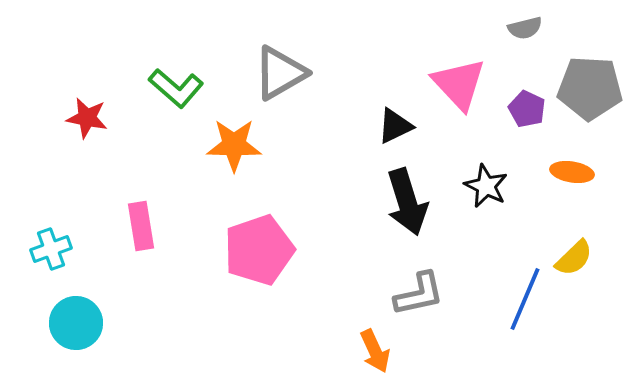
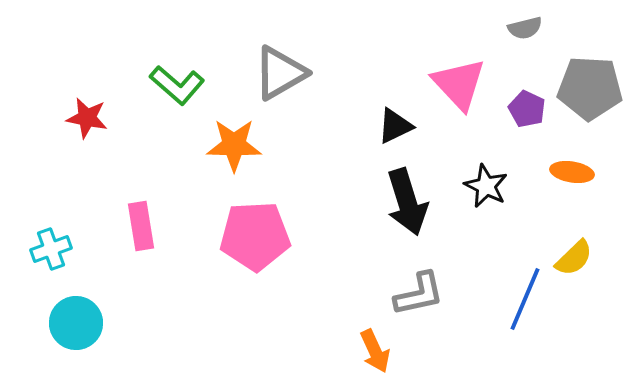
green L-shape: moved 1 px right, 3 px up
pink pentagon: moved 4 px left, 14 px up; rotated 16 degrees clockwise
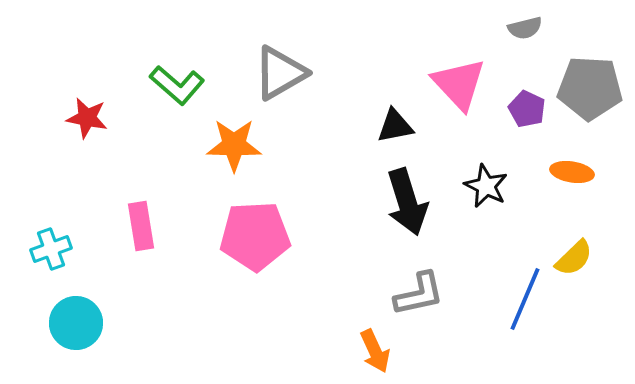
black triangle: rotated 15 degrees clockwise
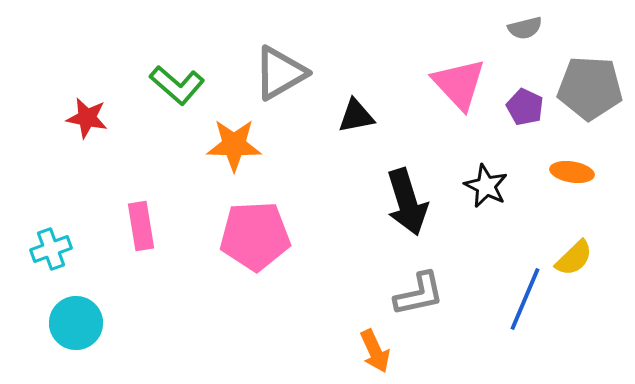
purple pentagon: moved 2 px left, 2 px up
black triangle: moved 39 px left, 10 px up
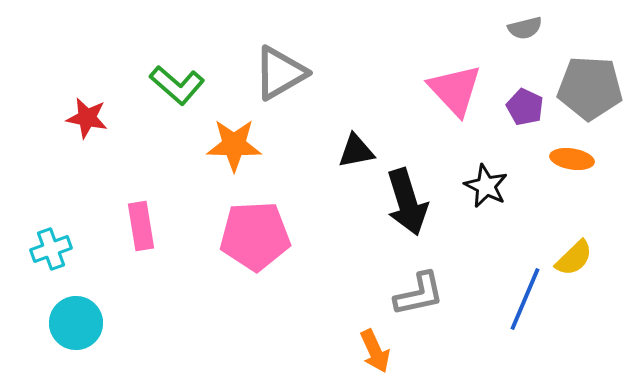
pink triangle: moved 4 px left, 6 px down
black triangle: moved 35 px down
orange ellipse: moved 13 px up
